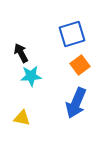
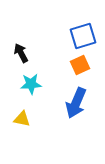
blue square: moved 11 px right, 2 px down
orange square: rotated 12 degrees clockwise
cyan star: moved 8 px down
yellow triangle: moved 1 px down
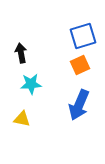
black arrow: rotated 18 degrees clockwise
blue arrow: moved 3 px right, 2 px down
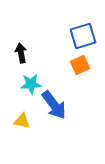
blue arrow: moved 25 px left; rotated 60 degrees counterclockwise
yellow triangle: moved 2 px down
